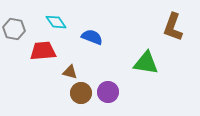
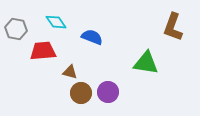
gray hexagon: moved 2 px right
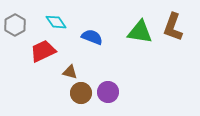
gray hexagon: moved 1 px left, 4 px up; rotated 20 degrees clockwise
red trapezoid: rotated 20 degrees counterclockwise
green triangle: moved 6 px left, 31 px up
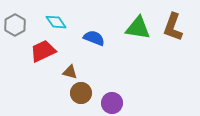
green triangle: moved 2 px left, 4 px up
blue semicircle: moved 2 px right, 1 px down
purple circle: moved 4 px right, 11 px down
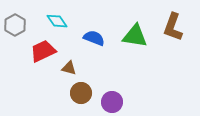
cyan diamond: moved 1 px right, 1 px up
green triangle: moved 3 px left, 8 px down
brown triangle: moved 1 px left, 4 px up
purple circle: moved 1 px up
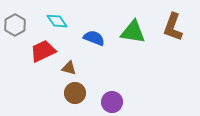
green triangle: moved 2 px left, 4 px up
brown circle: moved 6 px left
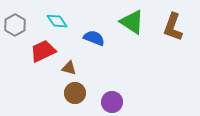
green triangle: moved 1 px left, 10 px up; rotated 24 degrees clockwise
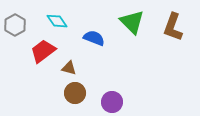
green triangle: rotated 12 degrees clockwise
red trapezoid: rotated 12 degrees counterclockwise
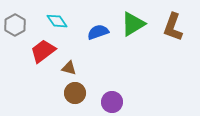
green triangle: moved 1 px right, 2 px down; rotated 44 degrees clockwise
blue semicircle: moved 4 px right, 6 px up; rotated 40 degrees counterclockwise
